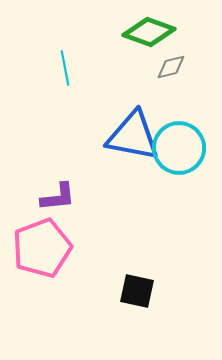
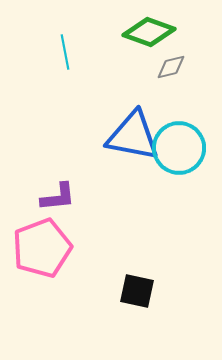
cyan line: moved 16 px up
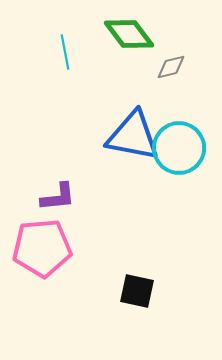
green diamond: moved 20 px left, 2 px down; rotated 33 degrees clockwise
pink pentagon: rotated 16 degrees clockwise
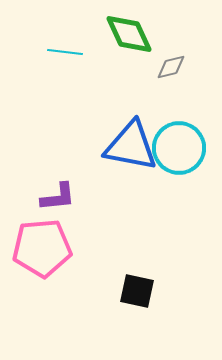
green diamond: rotated 12 degrees clockwise
cyan line: rotated 72 degrees counterclockwise
blue triangle: moved 2 px left, 10 px down
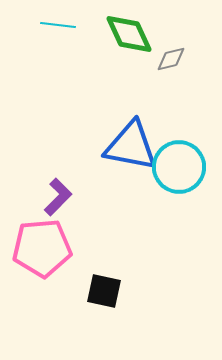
cyan line: moved 7 px left, 27 px up
gray diamond: moved 8 px up
cyan circle: moved 19 px down
purple L-shape: rotated 39 degrees counterclockwise
black square: moved 33 px left
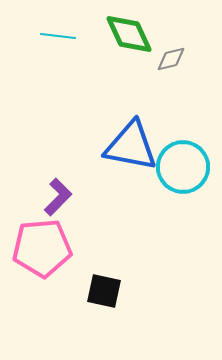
cyan line: moved 11 px down
cyan circle: moved 4 px right
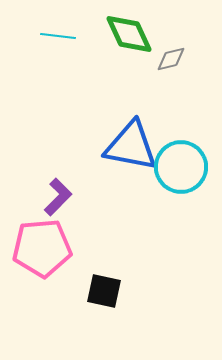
cyan circle: moved 2 px left
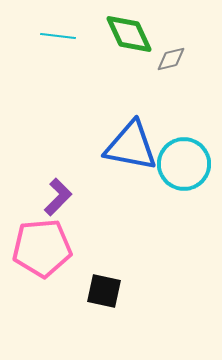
cyan circle: moved 3 px right, 3 px up
